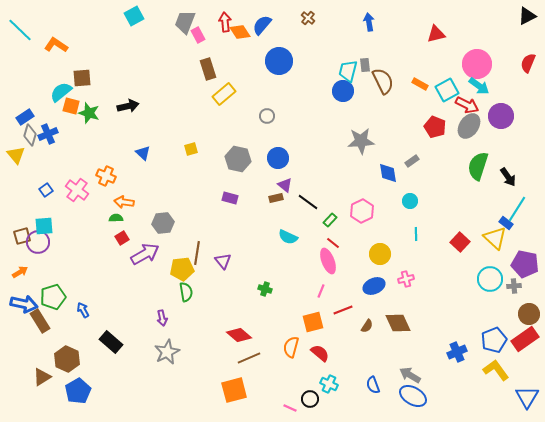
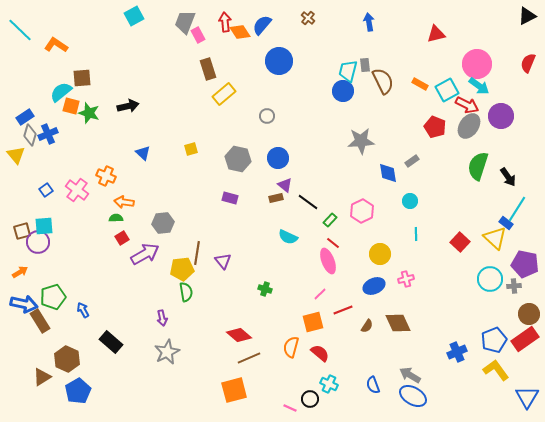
brown square at (22, 236): moved 5 px up
pink line at (321, 291): moved 1 px left, 3 px down; rotated 24 degrees clockwise
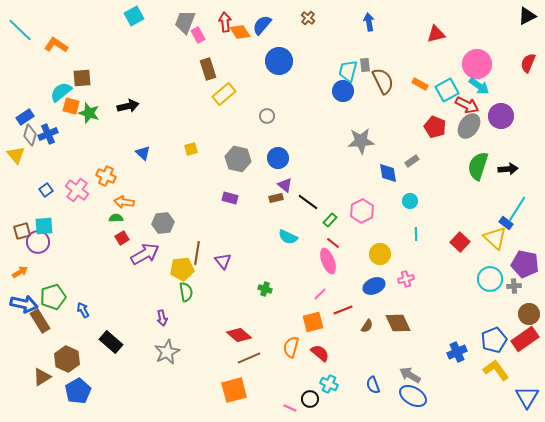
black arrow at (508, 177): moved 8 px up; rotated 60 degrees counterclockwise
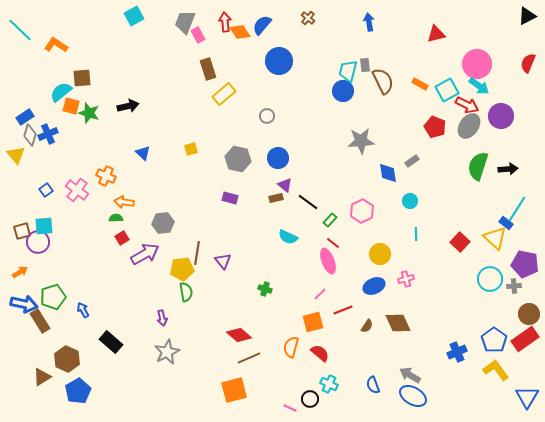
blue pentagon at (494, 340): rotated 15 degrees counterclockwise
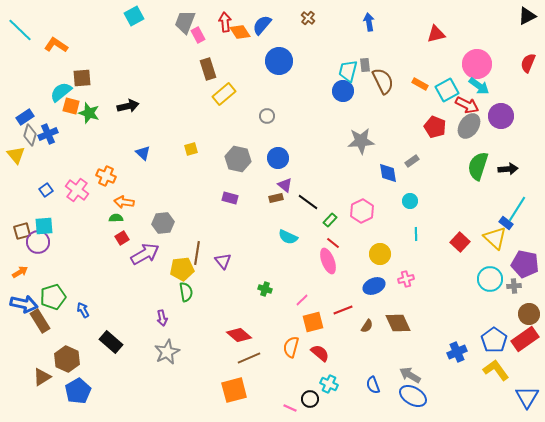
pink line at (320, 294): moved 18 px left, 6 px down
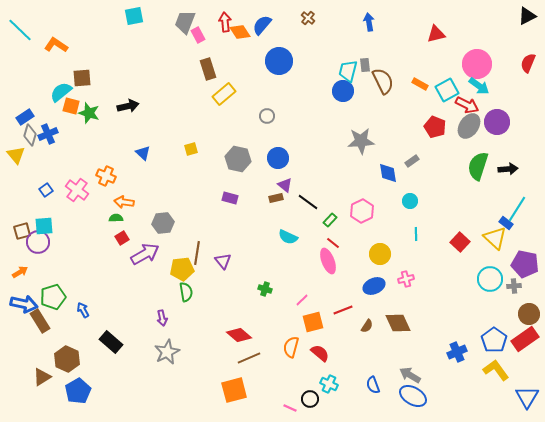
cyan square at (134, 16): rotated 18 degrees clockwise
purple circle at (501, 116): moved 4 px left, 6 px down
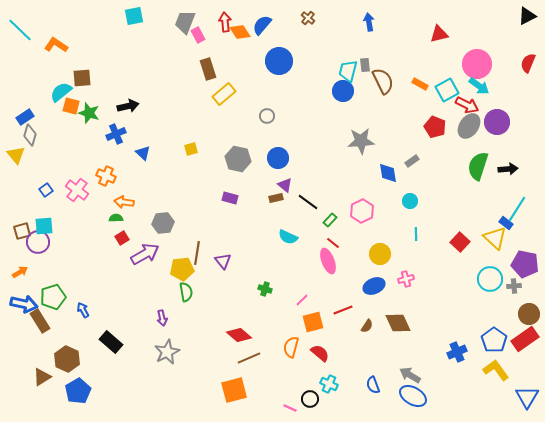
red triangle at (436, 34): moved 3 px right
blue cross at (48, 134): moved 68 px right
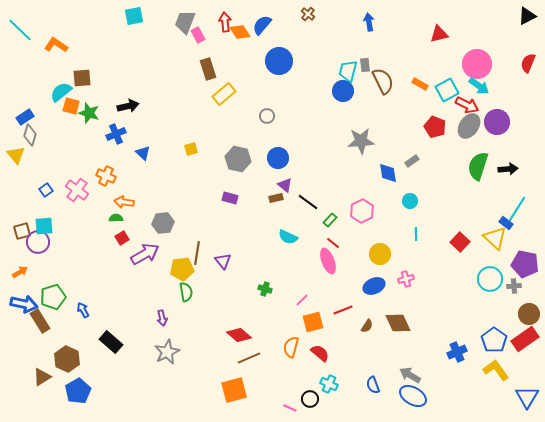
brown cross at (308, 18): moved 4 px up
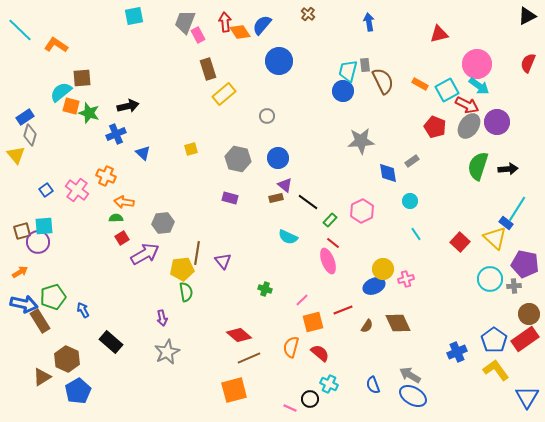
cyan line at (416, 234): rotated 32 degrees counterclockwise
yellow circle at (380, 254): moved 3 px right, 15 px down
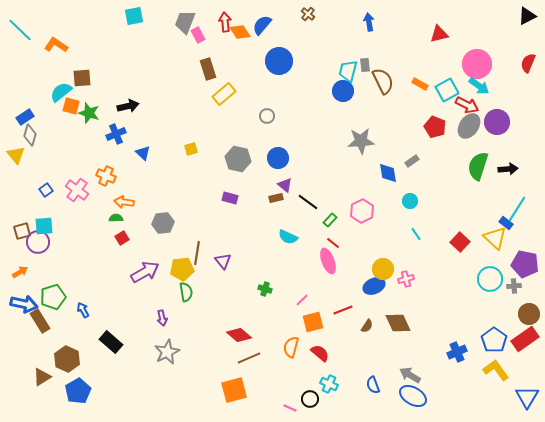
purple arrow at (145, 254): moved 18 px down
